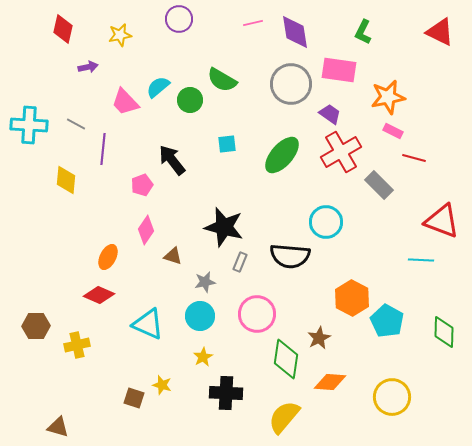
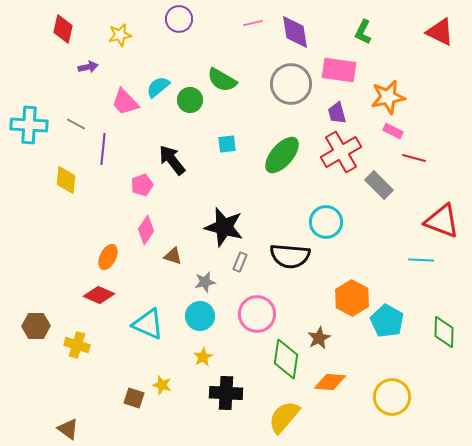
purple trapezoid at (330, 114): moved 7 px right, 1 px up; rotated 140 degrees counterclockwise
yellow cross at (77, 345): rotated 30 degrees clockwise
brown triangle at (58, 427): moved 10 px right, 2 px down; rotated 20 degrees clockwise
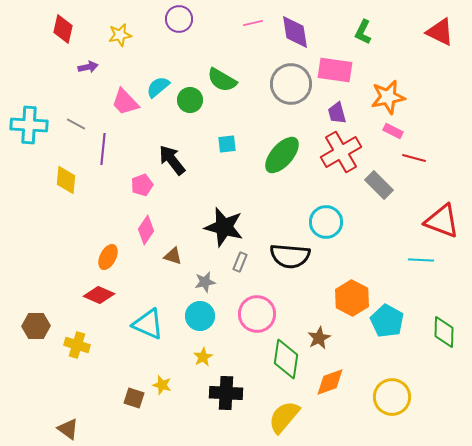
pink rectangle at (339, 70): moved 4 px left
orange diamond at (330, 382): rotated 24 degrees counterclockwise
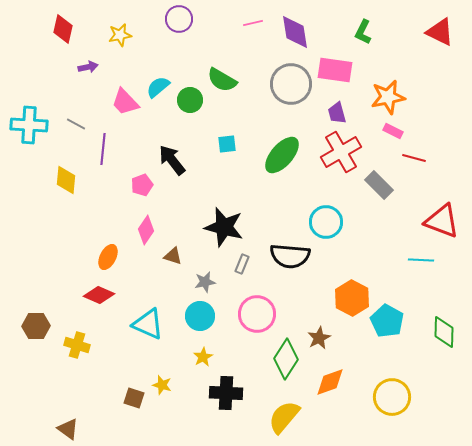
gray rectangle at (240, 262): moved 2 px right, 2 px down
green diamond at (286, 359): rotated 24 degrees clockwise
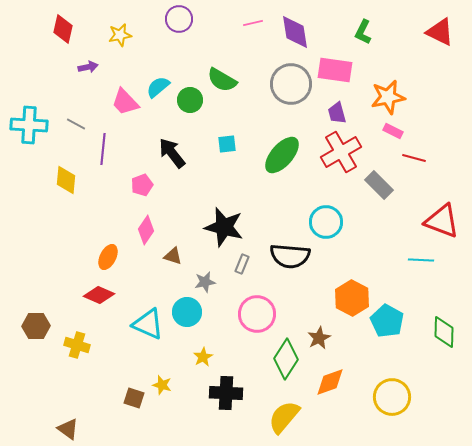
black arrow at (172, 160): moved 7 px up
cyan circle at (200, 316): moved 13 px left, 4 px up
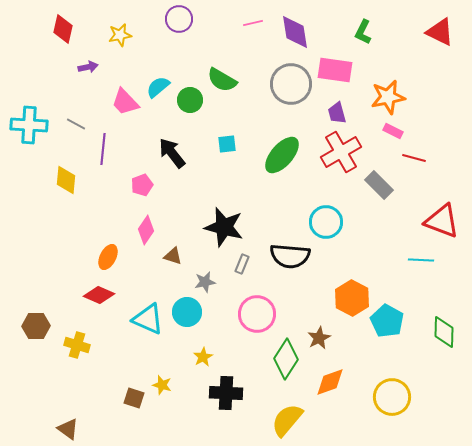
cyan triangle at (148, 324): moved 5 px up
yellow semicircle at (284, 417): moved 3 px right, 3 px down
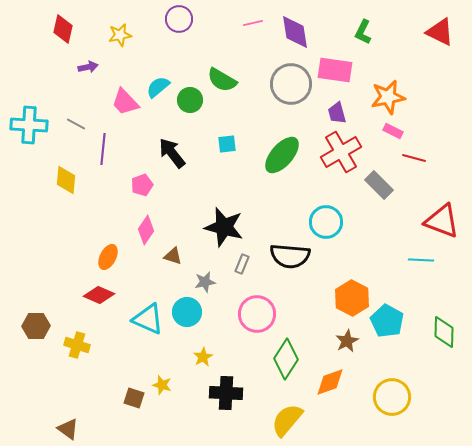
brown star at (319, 338): moved 28 px right, 3 px down
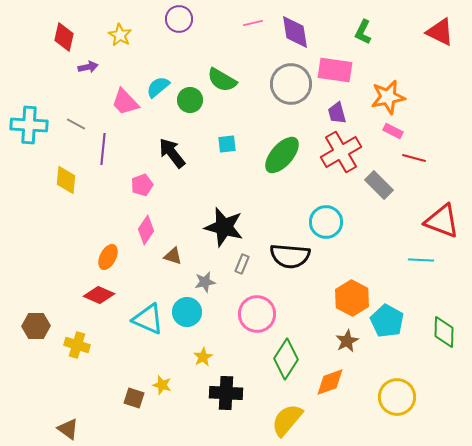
red diamond at (63, 29): moved 1 px right, 8 px down
yellow star at (120, 35): rotated 30 degrees counterclockwise
yellow circle at (392, 397): moved 5 px right
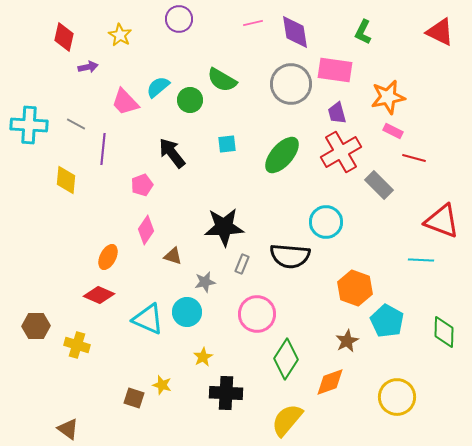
black star at (224, 227): rotated 18 degrees counterclockwise
orange hexagon at (352, 298): moved 3 px right, 10 px up; rotated 8 degrees counterclockwise
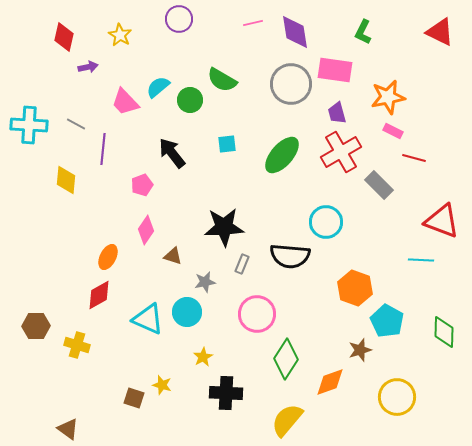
red diamond at (99, 295): rotated 52 degrees counterclockwise
brown star at (347, 341): moved 13 px right, 9 px down; rotated 10 degrees clockwise
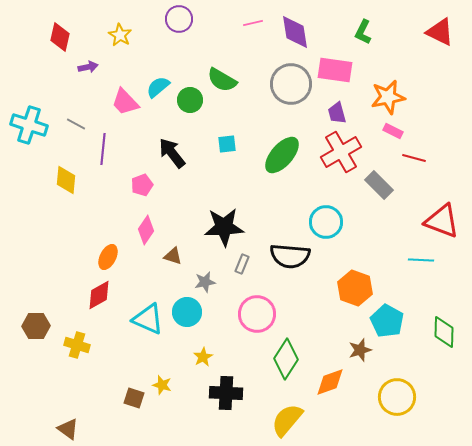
red diamond at (64, 37): moved 4 px left
cyan cross at (29, 125): rotated 15 degrees clockwise
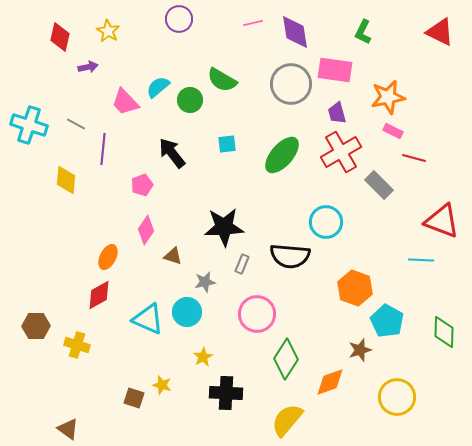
yellow star at (120, 35): moved 12 px left, 4 px up
